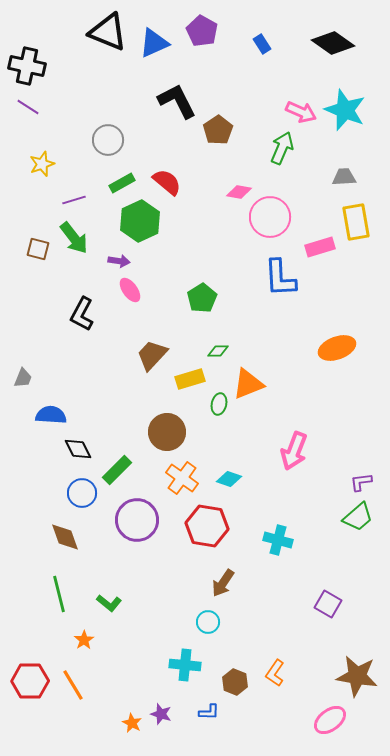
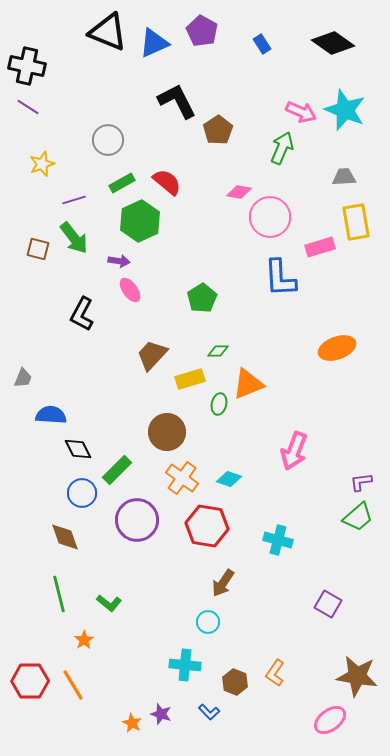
blue L-shape at (209, 712): rotated 45 degrees clockwise
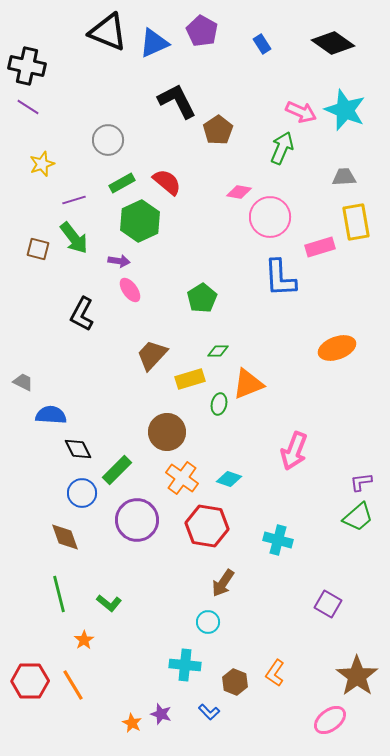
gray trapezoid at (23, 378): moved 4 px down; rotated 85 degrees counterclockwise
brown star at (357, 676): rotated 27 degrees clockwise
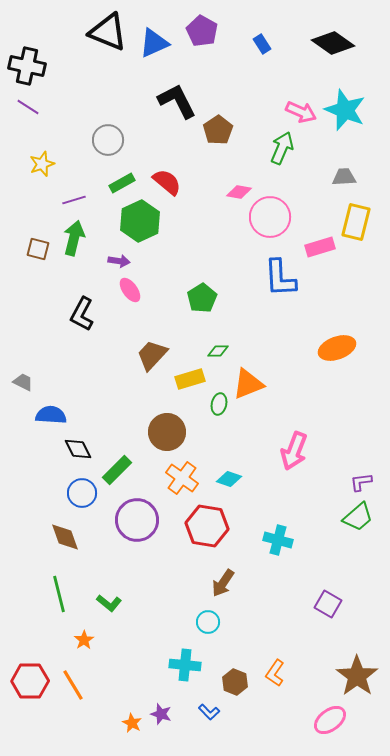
yellow rectangle at (356, 222): rotated 24 degrees clockwise
green arrow at (74, 238): rotated 128 degrees counterclockwise
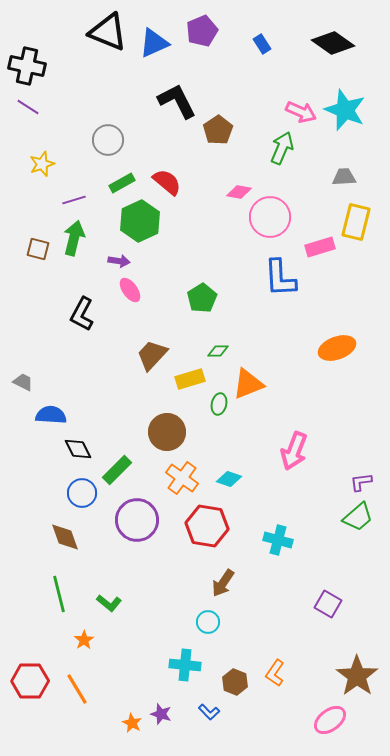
purple pentagon at (202, 31): rotated 20 degrees clockwise
orange line at (73, 685): moved 4 px right, 4 px down
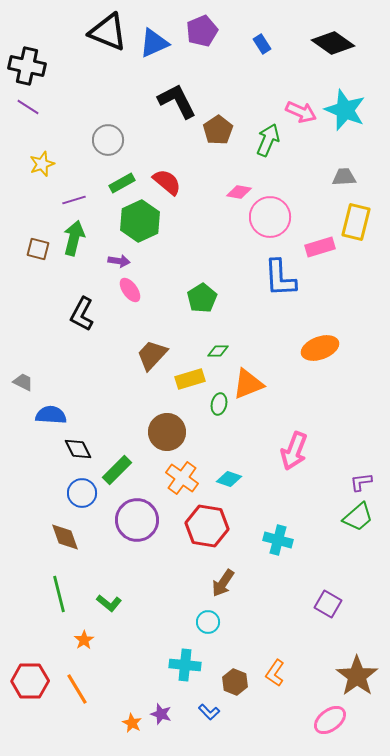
green arrow at (282, 148): moved 14 px left, 8 px up
orange ellipse at (337, 348): moved 17 px left
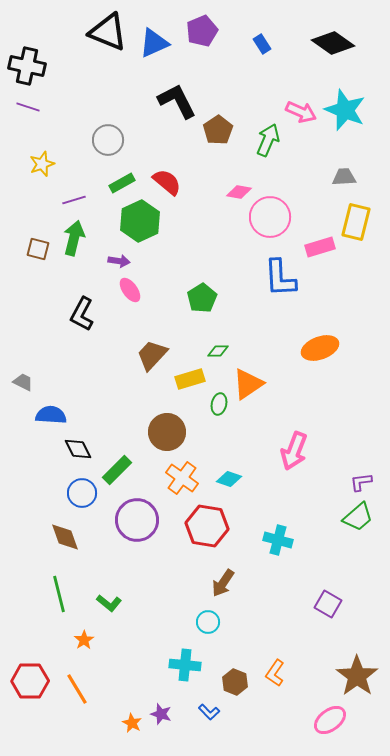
purple line at (28, 107): rotated 15 degrees counterclockwise
orange triangle at (248, 384): rotated 12 degrees counterclockwise
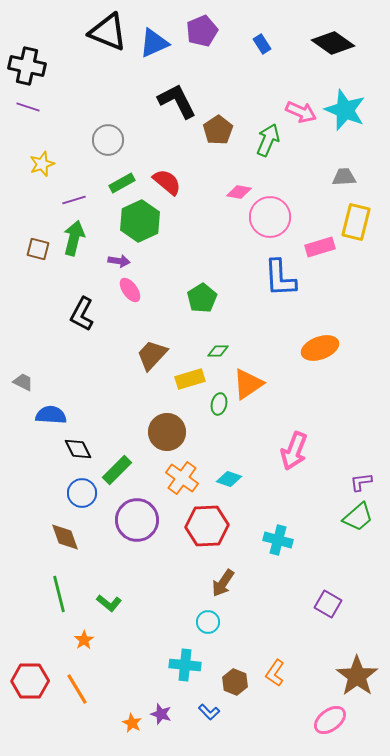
red hexagon at (207, 526): rotated 12 degrees counterclockwise
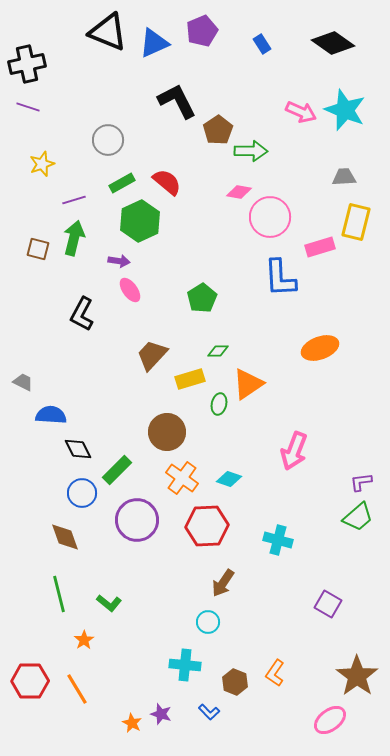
black cross at (27, 66): moved 2 px up; rotated 24 degrees counterclockwise
green arrow at (268, 140): moved 17 px left, 11 px down; rotated 68 degrees clockwise
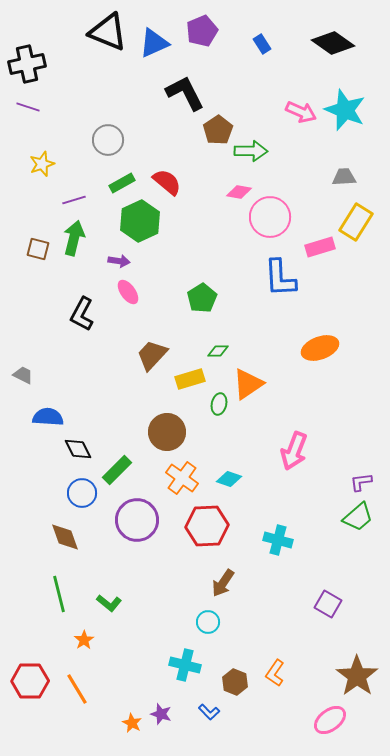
black L-shape at (177, 101): moved 8 px right, 8 px up
yellow rectangle at (356, 222): rotated 18 degrees clockwise
pink ellipse at (130, 290): moved 2 px left, 2 px down
gray trapezoid at (23, 382): moved 7 px up
blue semicircle at (51, 415): moved 3 px left, 2 px down
cyan cross at (185, 665): rotated 8 degrees clockwise
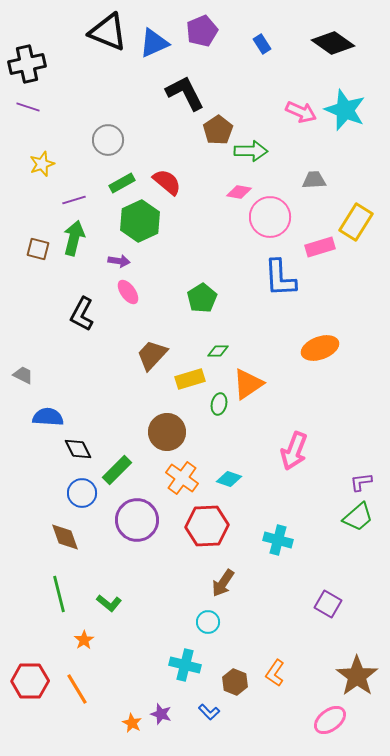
gray trapezoid at (344, 177): moved 30 px left, 3 px down
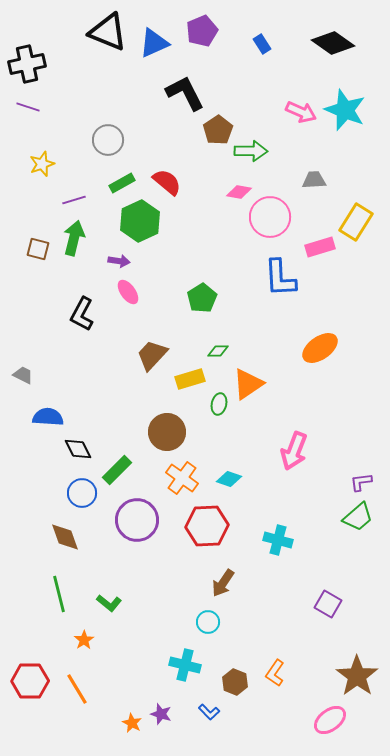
orange ellipse at (320, 348): rotated 15 degrees counterclockwise
